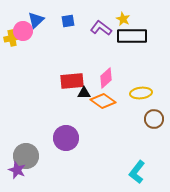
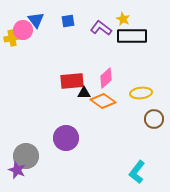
blue triangle: rotated 24 degrees counterclockwise
pink circle: moved 1 px up
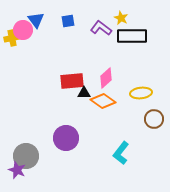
yellow star: moved 2 px left, 1 px up
cyan L-shape: moved 16 px left, 19 px up
